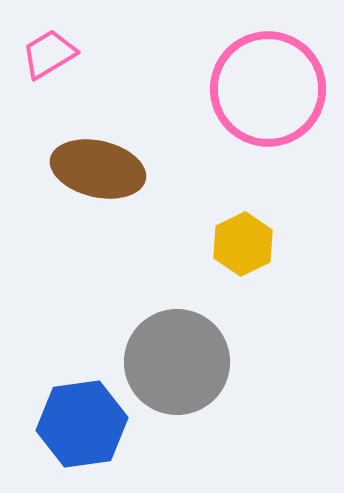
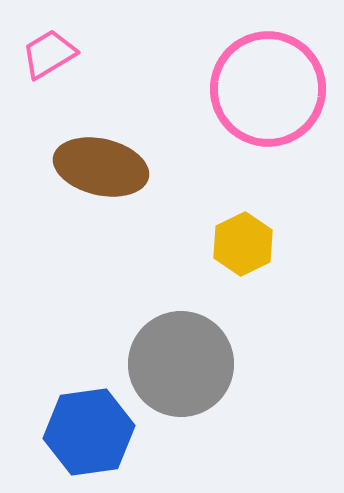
brown ellipse: moved 3 px right, 2 px up
gray circle: moved 4 px right, 2 px down
blue hexagon: moved 7 px right, 8 px down
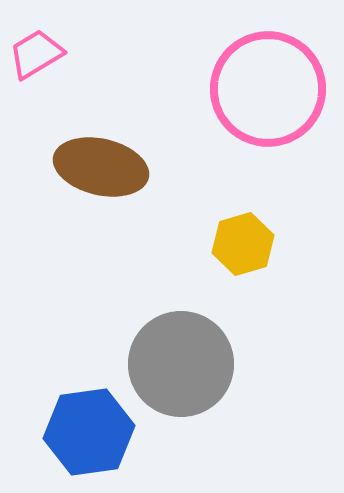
pink trapezoid: moved 13 px left
yellow hexagon: rotated 10 degrees clockwise
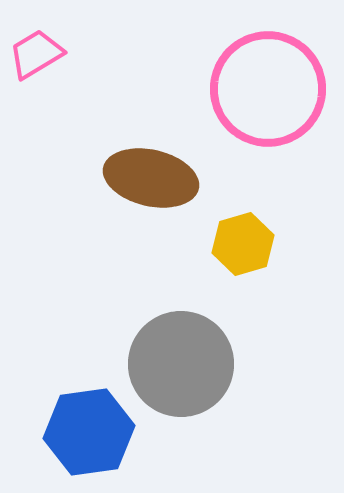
brown ellipse: moved 50 px right, 11 px down
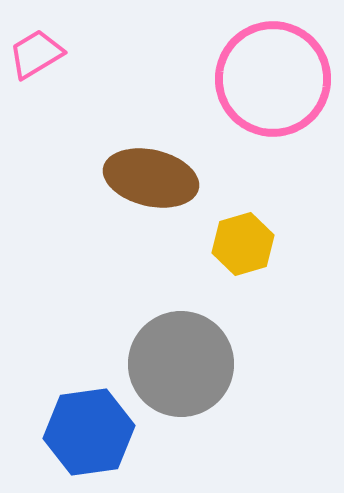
pink circle: moved 5 px right, 10 px up
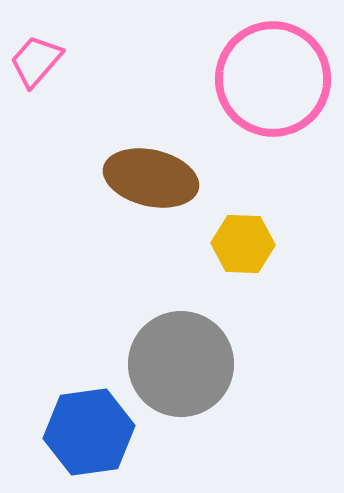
pink trapezoid: moved 7 px down; rotated 18 degrees counterclockwise
yellow hexagon: rotated 18 degrees clockwise
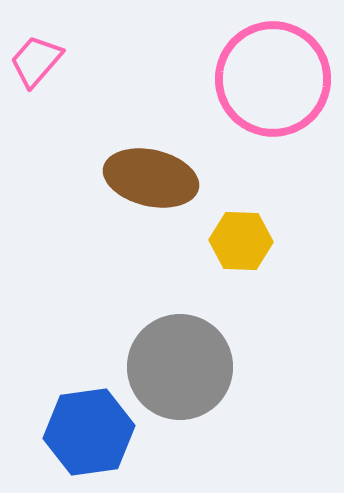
yellow hexagon: moved 2 px left, 3 px up
gray circle: moved 1 px left, 3 px down
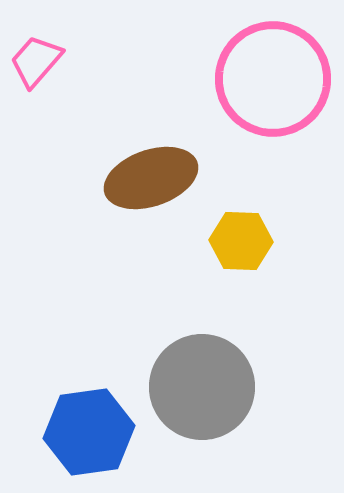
brown ellipse: rotated 32 degrees counterclockwise
gray circle: moved 22 px right, 20 px down
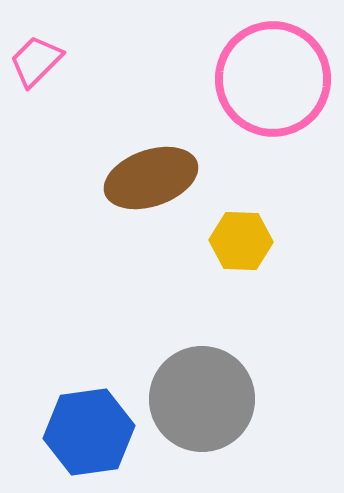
pink trapezoid: rotated 4 degrees clockwise
gray circle: moved 12 px down
